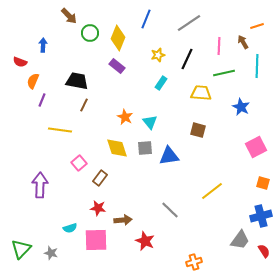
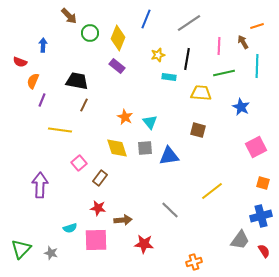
black line at (187, 59): rotated 15 degrees counterclockwise
cyan rectangle at (161, 83): moved 8 px right, 6 px up; rotated 64 degrees clockwise
red star at (145, 241): moved 1 px left, 3 px down; rotated 18 degrees counterclockwise
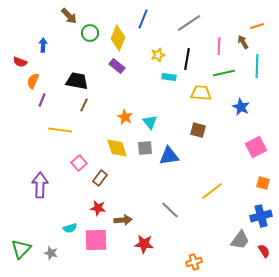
blue line at (146, 19): moved 3 px left
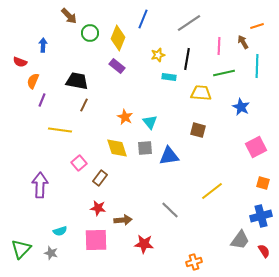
cyan semicircle at (70, 228): moved 10 px left, 3 px down
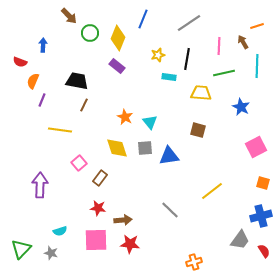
red star at (144, 244): moved 14 px left
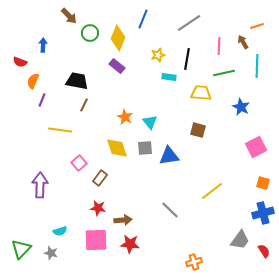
blue cross at (261, 216): moved 2 px right, 3 px up
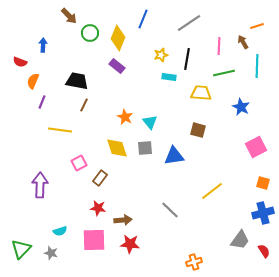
yellow star at (158, 55): moved 3 px right
purple line at (42, 100): moved 2 px down
blue triangle at (169, 156): moved 5 px right
pink square at (79, 163): rotated 14 degrees clockwise
pink square at (96, 240): moved 2 px left
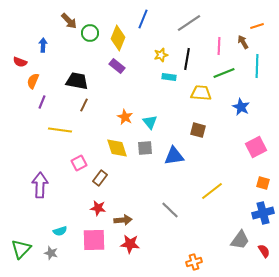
brown arrow at (69, 16): moved 5 px down
green line at (224, 73): rotated 10 degrees counterclockwise
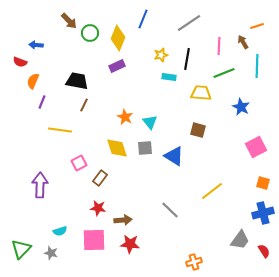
blue arrow at (43, 45): moved 7 px left; rotated 88 degrees counterclockwise
purple rectangle at (117, 66): rotated 63 degrees counterclockwise
blue triangle at (174, 156): rotated 40 degrees clockwise
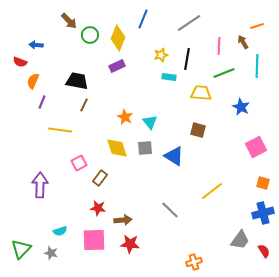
green circle at (90, 33): moved 2 px down
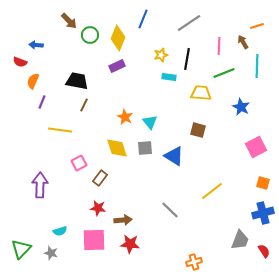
gray trapezoid at (240, 240): rotated 15 degrees counterclockwise
